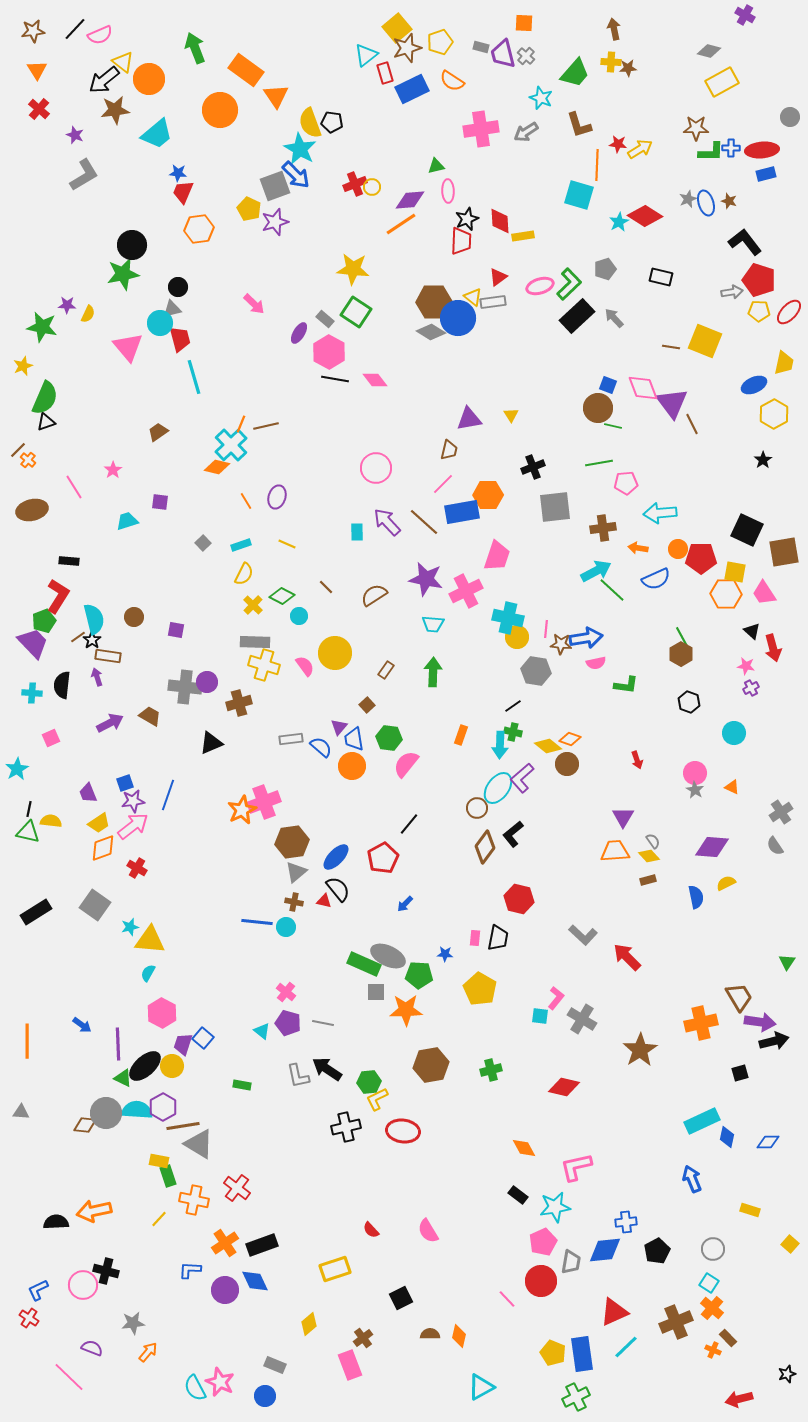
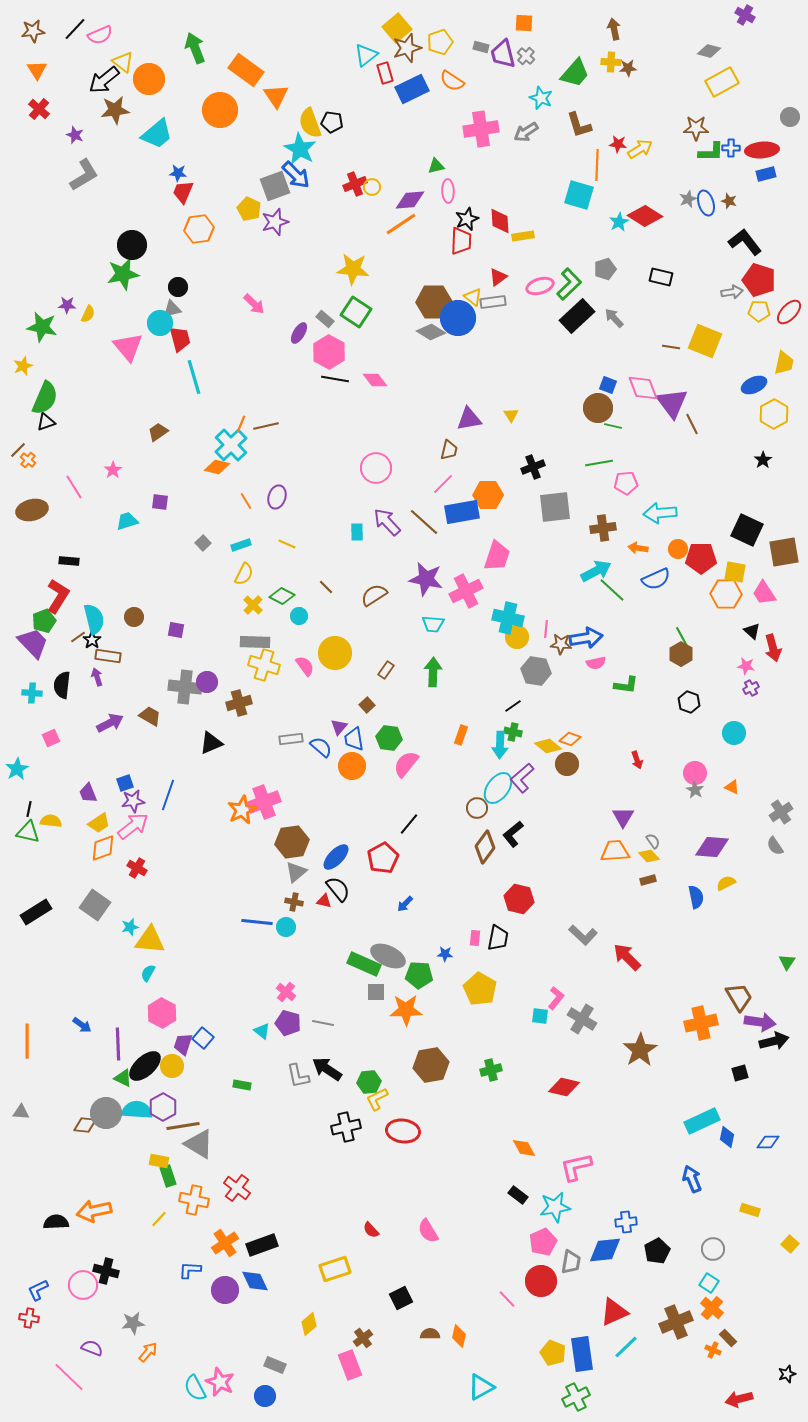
red cross at (29, 1318): rotated 24 degrees counterclockwise
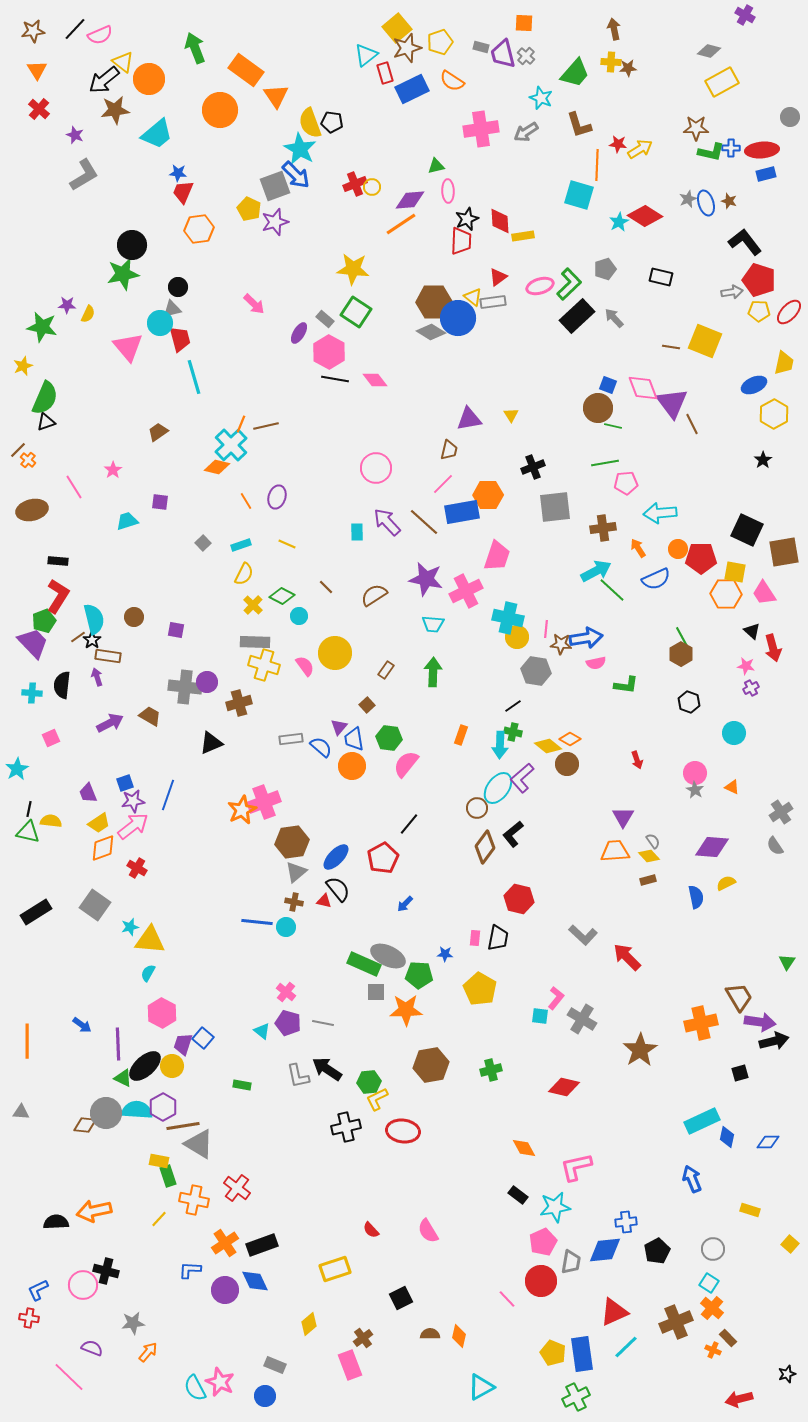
green L-shape at (711, 152): rotated 12 degrees clockwise
green line at (599, 463): moved 6 px right
orange arrow at (638, 548): rotated 48 degrees clockwise
black rectangle at (69, 561): moved 11 px left
orange diamond at (570, 739): rotated 10 degrees clockwise
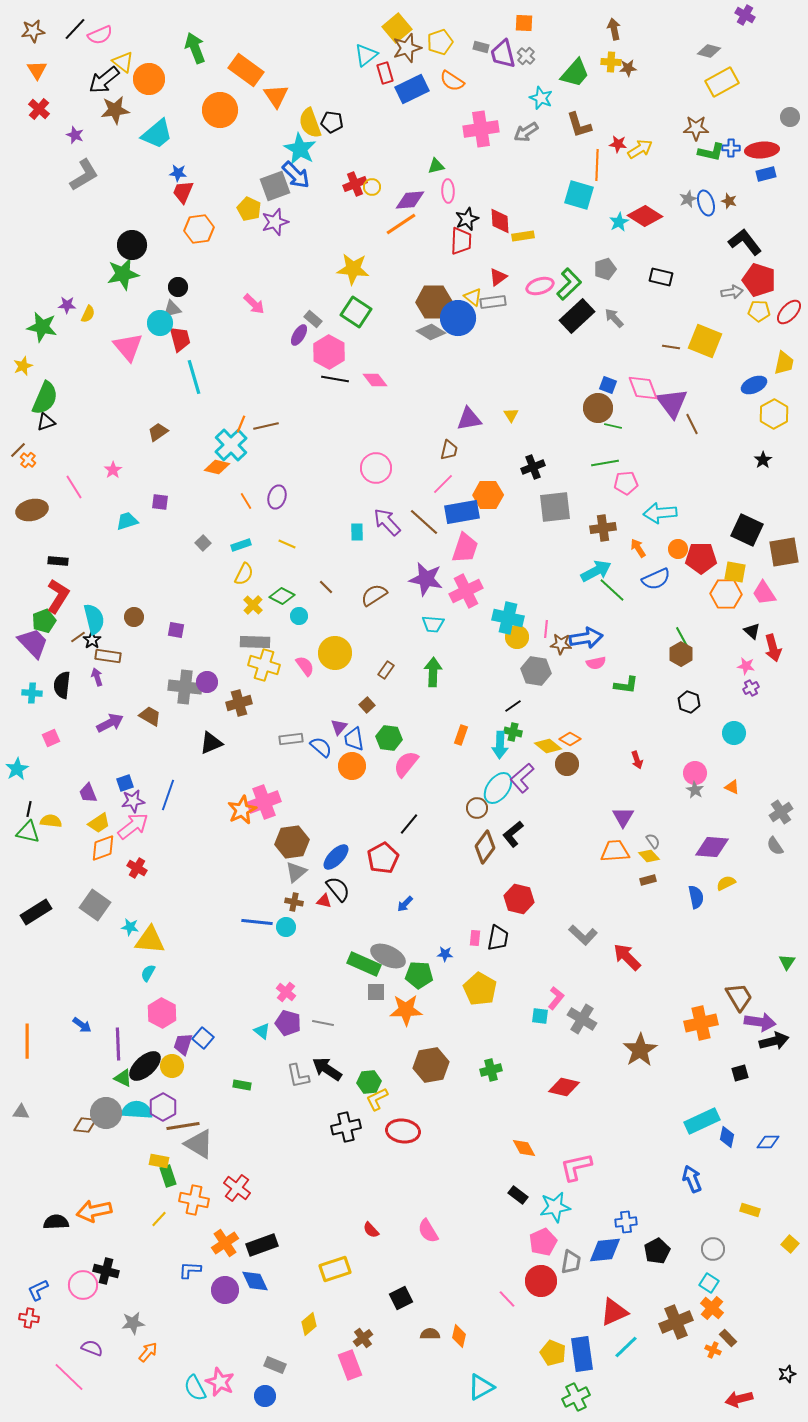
gray rectangle at (325, 319): moved 12 px left
purple ellipse at (299, 333): moved 2 px down
pink trapezoid at (497, 556): moved 32 px left, 8 px up
cyan star at (130, 927): rotated 24 degrees clockwise
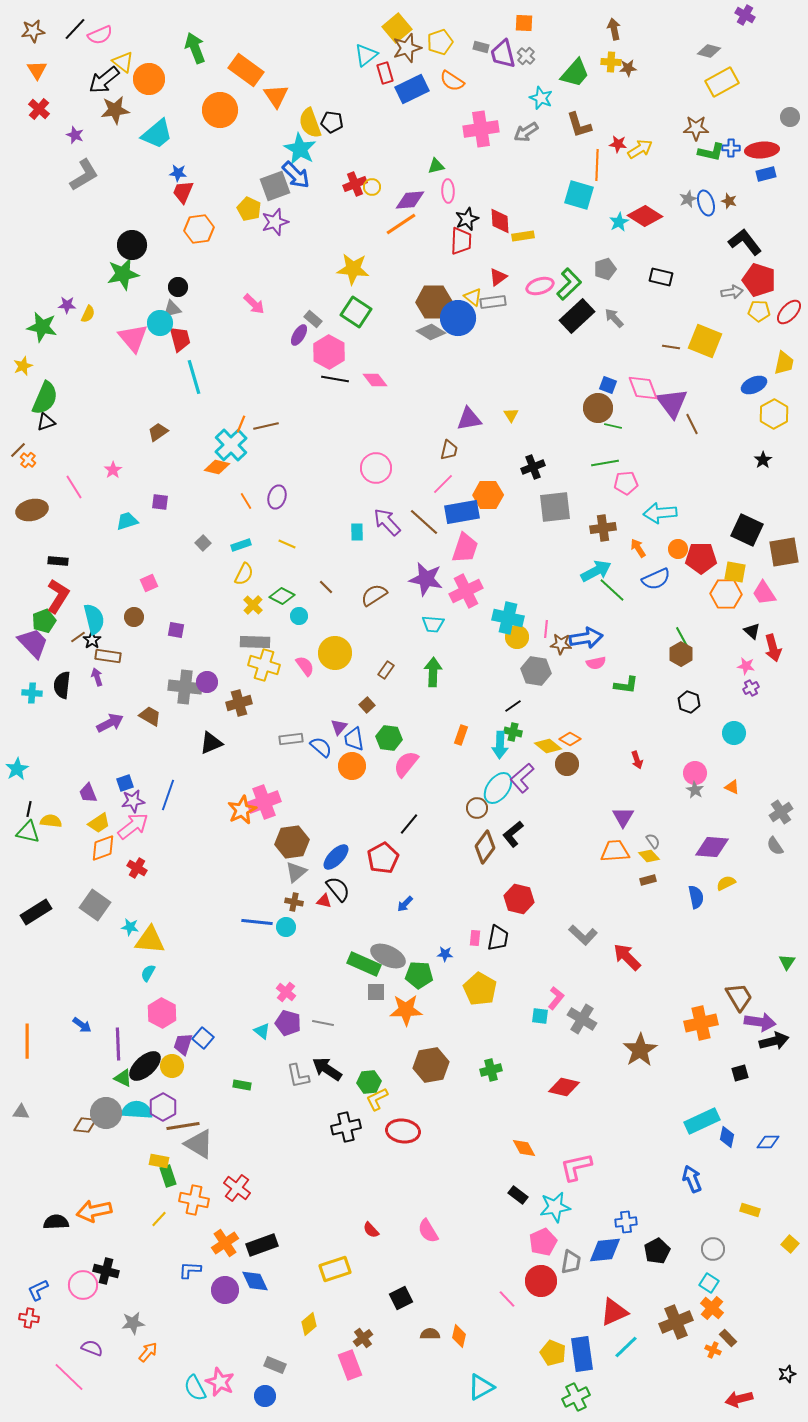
pink triangle at (128, 347): moved 5 px right, 9 px up
pink square at (51, 738): moved 98 px right, 155 px up
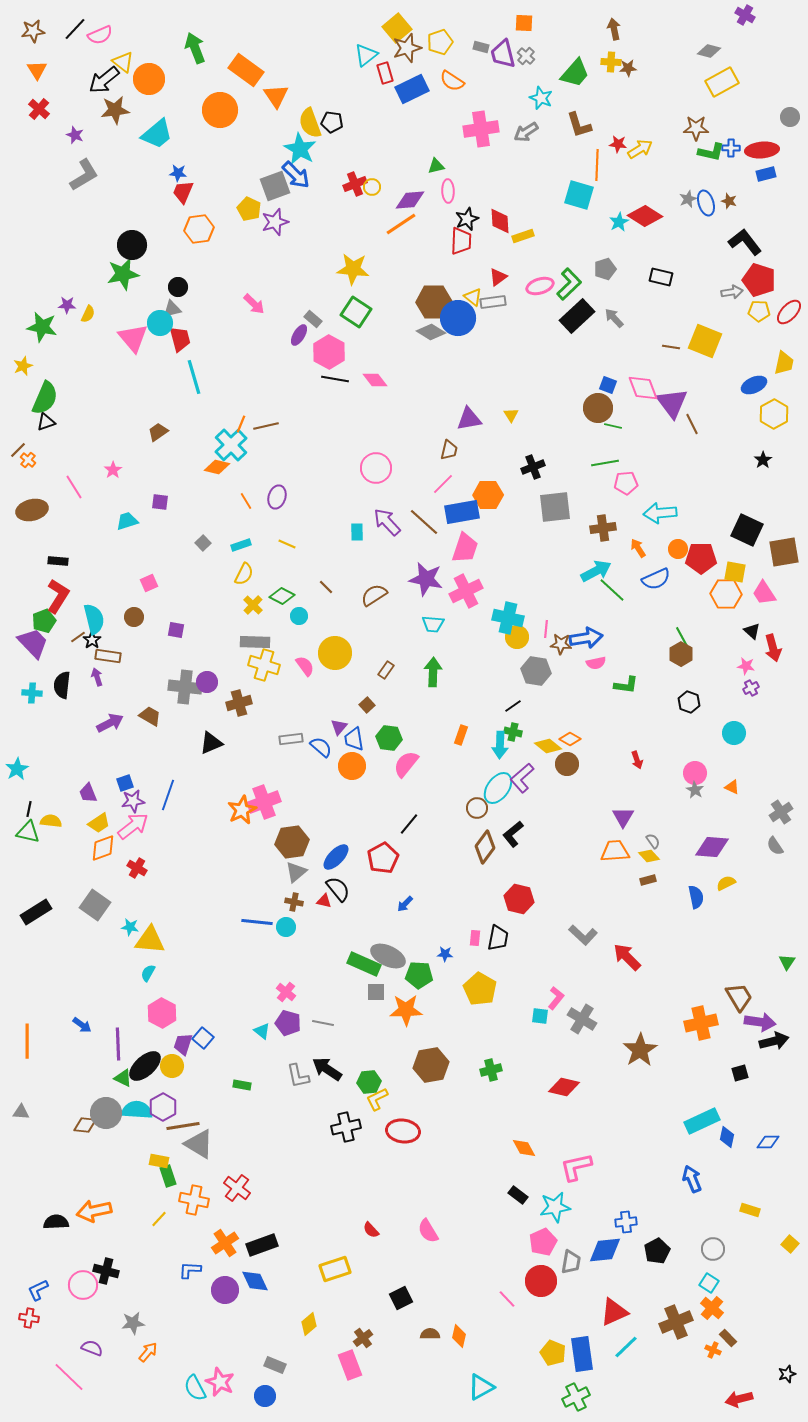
yellow rectangle at (523, 236): rotated 10 degrees counterclockwise
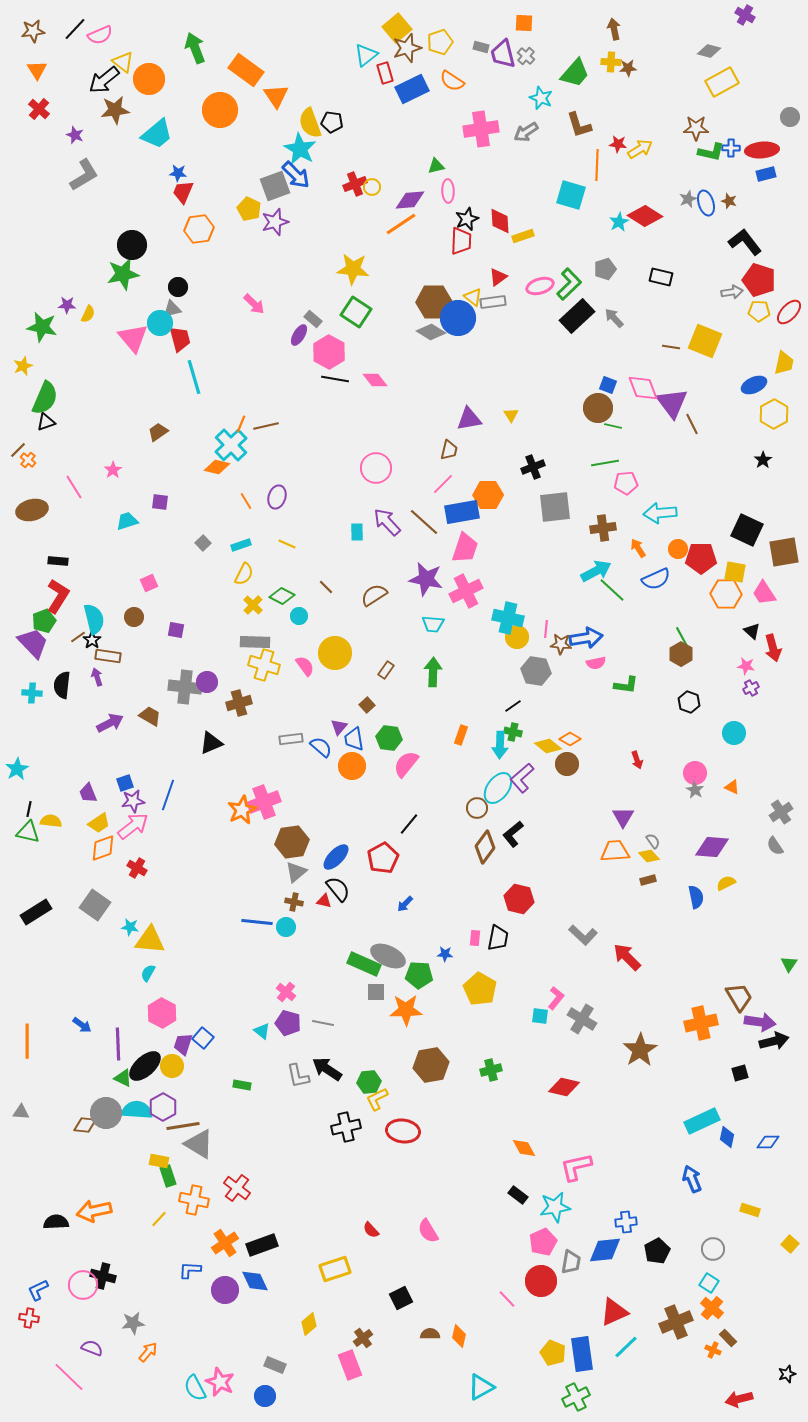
cyan square at (579, 195): moved 8 px left
green triangle at (787, 962): moved 2 px right, 2 px down
black cross at (106, 1271): moved 3 px left, 5 px down
